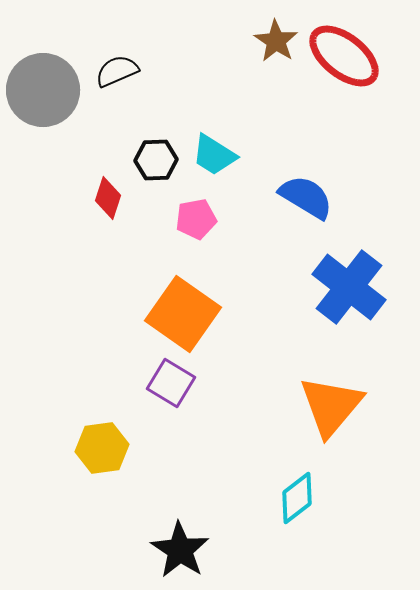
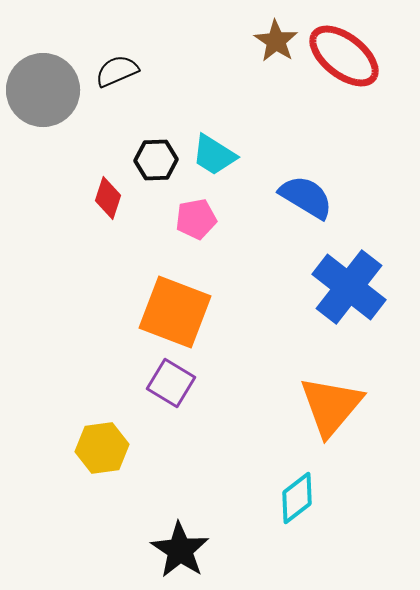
orange square: moved 8 px left, 2 px up; rotated 14 degrees counterclockwise
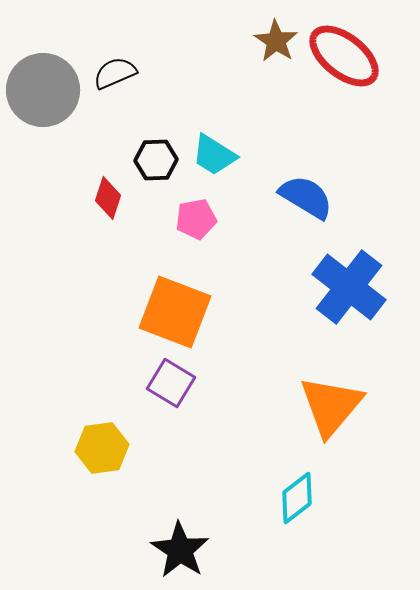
black semicircle: moved 2 px left, 2 px down
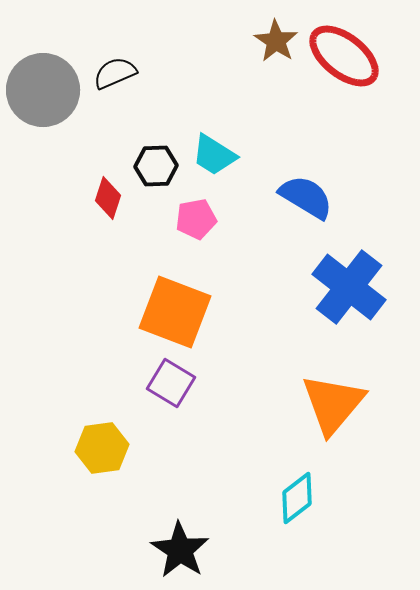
black hexagon: moved 6 px down
orange triangle: moved 2 px right, 2 px up
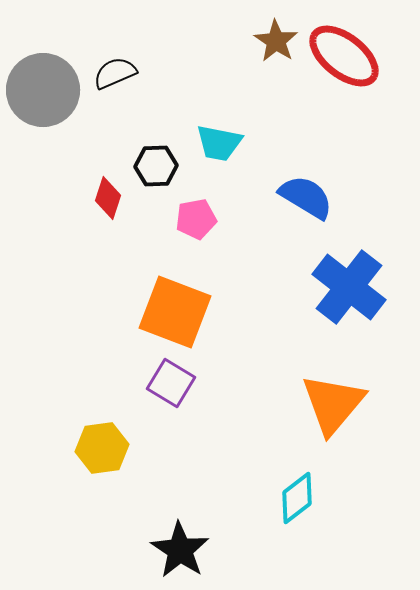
cyan trapezoid: moved 5 px right, 12 px up; rotated 21 degrees counterclockwise
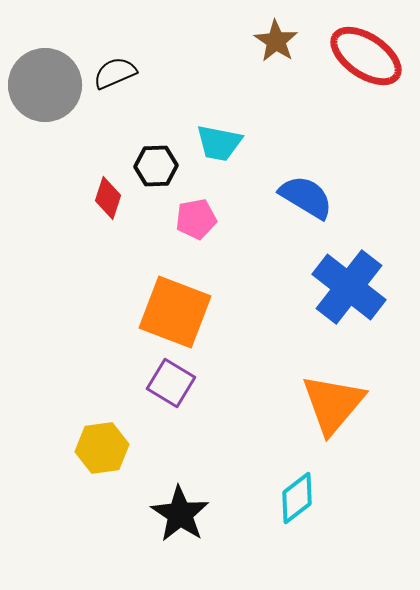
red ellipse: moved 22 px right; rotated 4 degrees counterclockwise
gray circle: moved 2 px right, 5 px up
black star: moved 36 px up
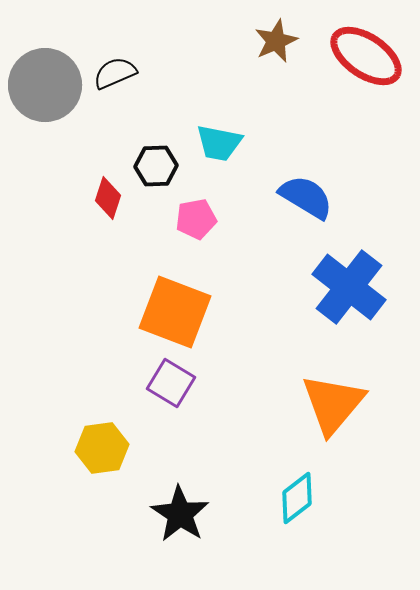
brown star: rotated 15 degrees clockwise
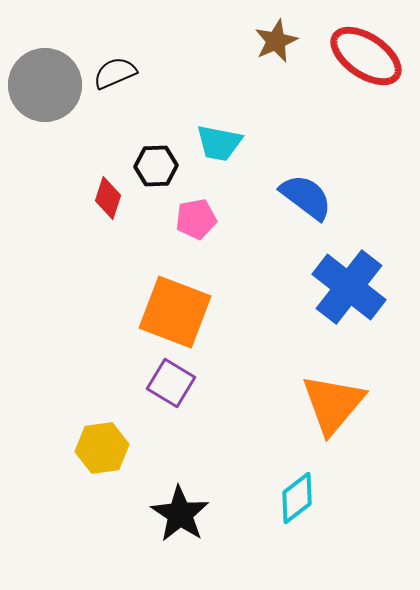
blue semicircle: rotated 6 degrees clockwise
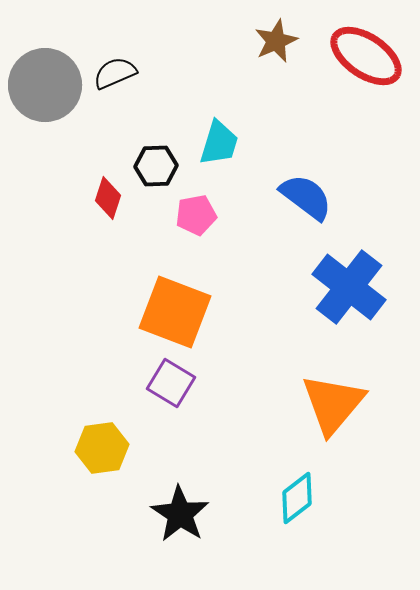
cyan trapezoid: rotated 84 degrees counterclockwise
pink pentagon: moved 4 px up
